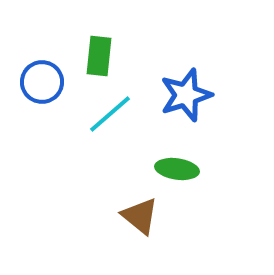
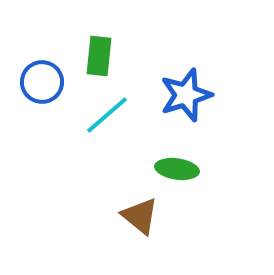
cyan line: moved 3 px left, 1 px down
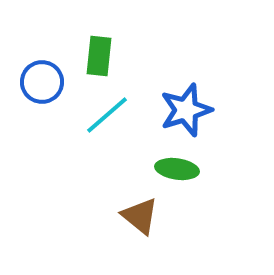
blue star: moved 15 px down
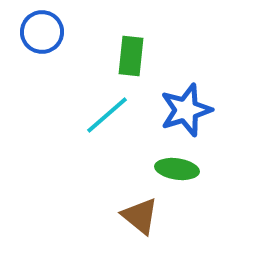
green rectangle: moved 32 px right
blue circle: moved 50 px up
